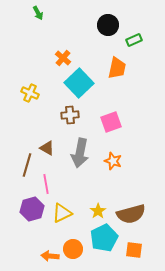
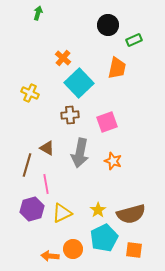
green arrow: rotated 136 degrees counterclockwise
pink square: moved 4 px left
yellow star: moved 1 px up
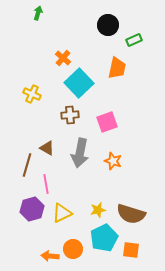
yellow cross: moved 2 px right, 1 px down
yellow star: rotated 21 degrees clockwise
brown semicircle: rotated 32 degrees clockwise
orange square: moved 3 px left
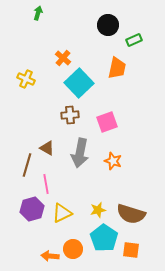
yellow cross: moved 6 px left, 15 px up
cyan pentagon: rotated 12 degrees counterclockwise
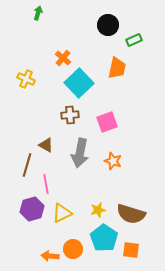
brown triangle: moved 1 px left, 3 px up
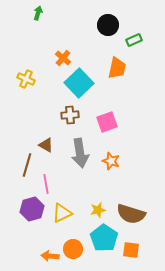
gray arrow: rotated 20 degrees counterclockwise
orange star: moved 2 px left
